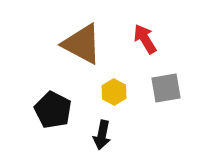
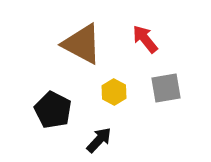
red arrow: rotated 8 degrees counterclockwise
black arrow: moved 3 px left, 5 px down; rotated 148 degrees counterclockwise
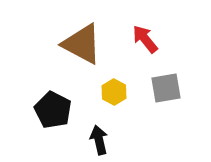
black arrow: rotated 56 degrees counterclockwise
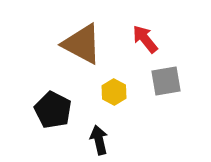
gray square: moved 7 px up
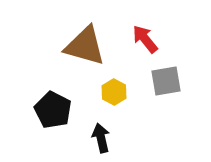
brown triangle: moved 3 px right, 2 px down; rotated 12 degrees counterclockwise
black arrow: moved 2 px right, 2 px up
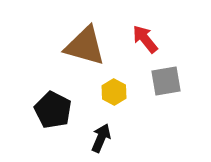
black arrow: rotated 36 degrees clockwise
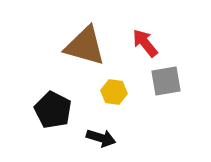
red arrow: moved 4 px down
yellow hexagon: rotated 20 degrees counterclockwise
black arrow: rotated 84 degrees clockwise
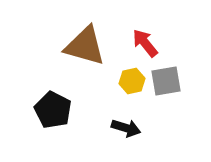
yellow hexagon: moved 18 px right, 11 px up; rotated 20 degrees counterclockwise
black arrow: moved 25 px right, 10 px up
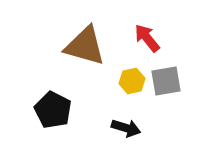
red arrow: moved 2 px right, 5 px up
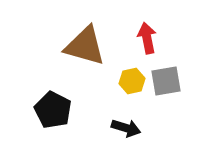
red arrow: rotated 28 degrees clockwise
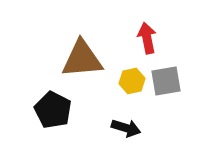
brown triangle: moved 3 px left, 13 px down; rotated 21 degrees counterclockwise
